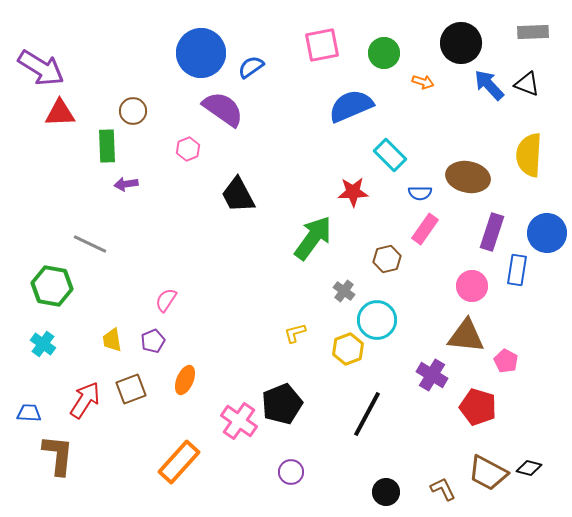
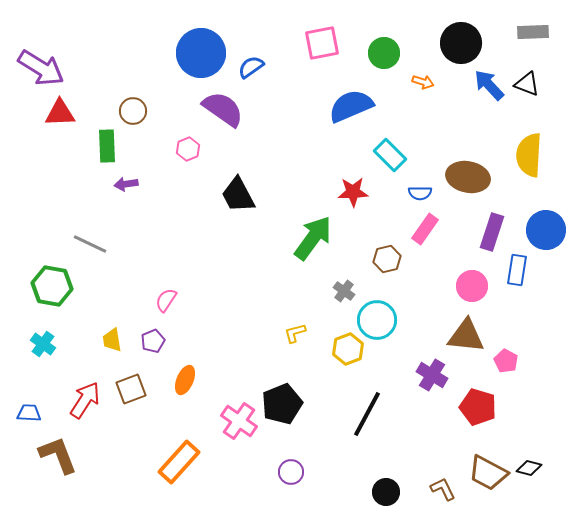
pink square at (322, 45): moved 2 px up
blue circle at (547, 233): moved 1 px left, 3 px up
brown L-shape at (58, 455): rotated 27 degrees counterclockwise
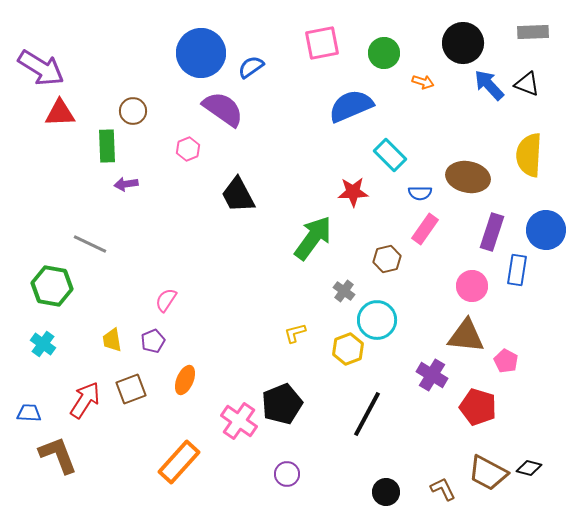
black circle at (461, 43): moved 2 px right
purple circle at (291, 472): moved 4 px left, 2 px down
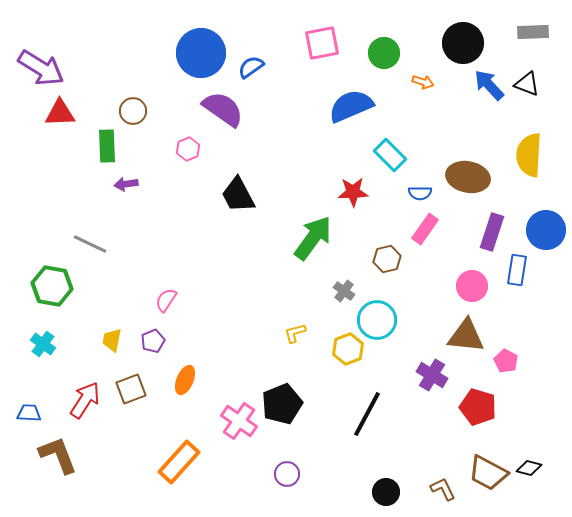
yellow trapezoid at (112, 340): rotated 20 degrees clockwise
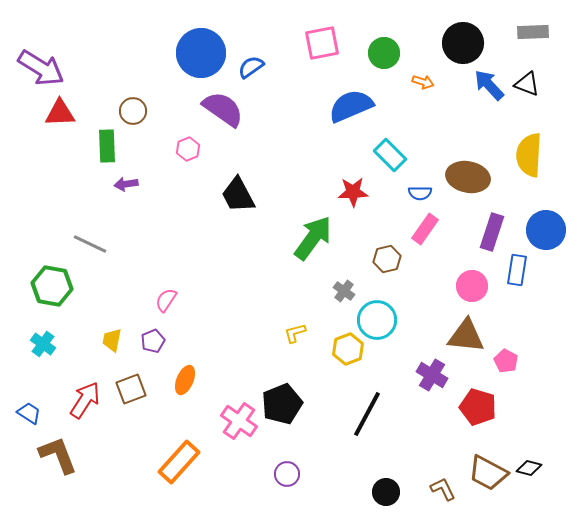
blue trapezoid at (29, 413): rotated 30 degrees clockwise
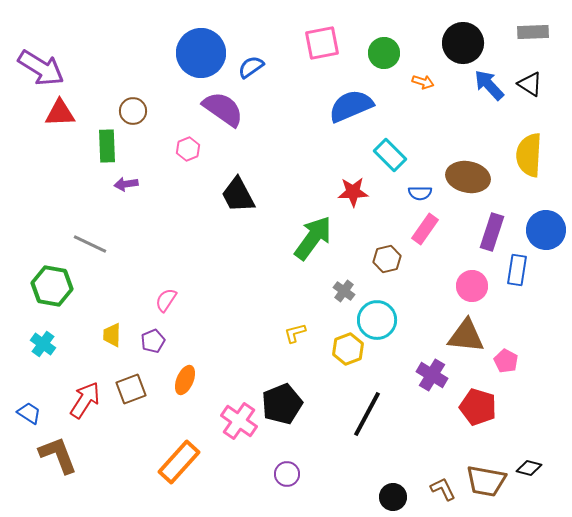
black triangle at (527, 84): moved 3 px right; rotated 12 degrees clockwise
yellow trapezoid at (112, 340): moved 5 px up; rotated 10 degrees counterclockwise
brown trapezoid at (488, 473): moved 2 px left, 8 px down; rotated 18 degrees counterclockwise
black circle at (386, 492): moved 7 px right, 5 px down
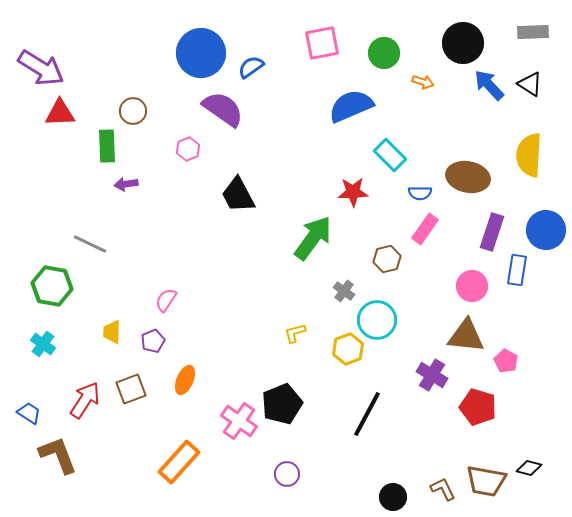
yellow trapezoid at (112, 335): moved 3 px up
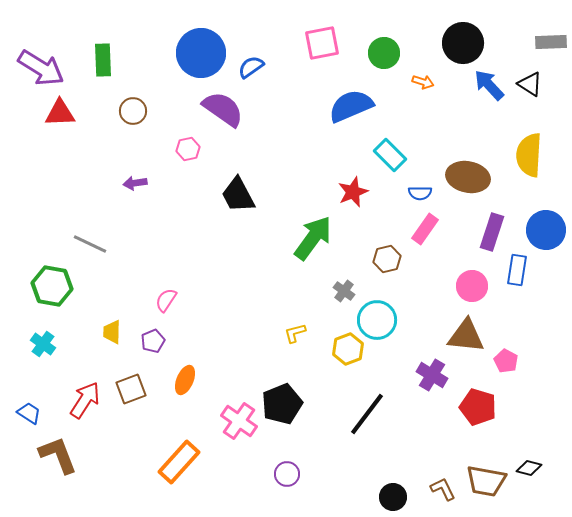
gray rectangle at (533, 32): moved 18 px right, 10 px down
green rectangle at (107, 146): moved 4 px left, 86 px up
pink hexagon at (188, 149): rotated 10 degrees clockwise
purple arrow at (126, 184): moved 9 px right, 1 px up
red star at (353, 192): rotated 20 degrees counterclockwise
black line at (367, 414): rotated 9 degrees clockwise
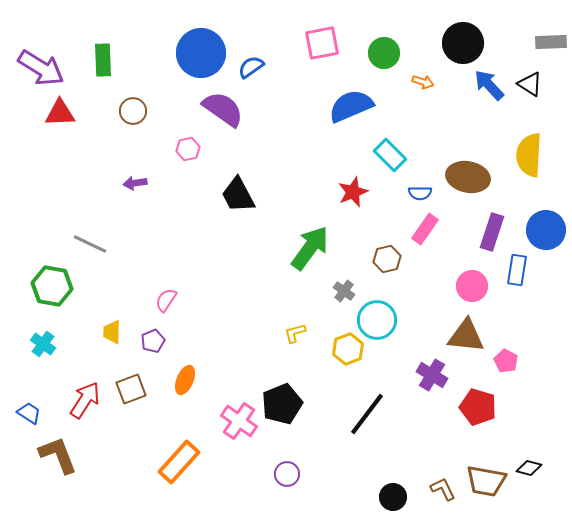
green arrow at (313, 238): moved 3 px left, 10 px down
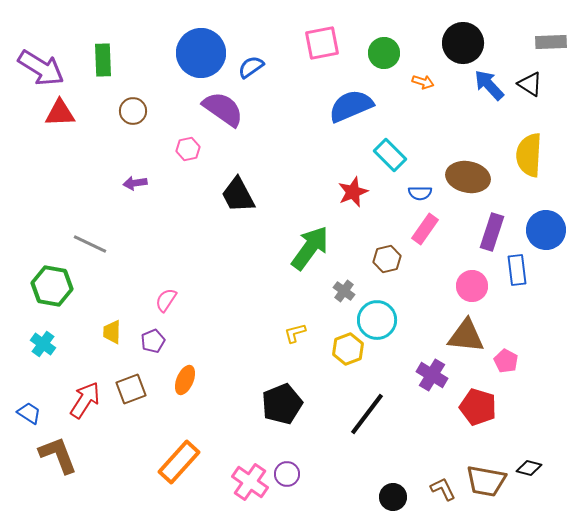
blue rectangle at (517, 270): rotated 16 degrees counterclockwise
pink cross at (239, 421): moved 11 px right, 61 px down
